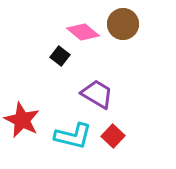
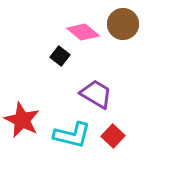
purple trapezoid: moved 1 px left
cyan L-shape: moved 1 px left, 1 px up
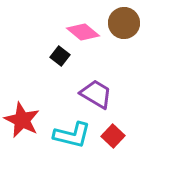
brown circle: moved 1 px right, 1 px up
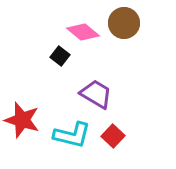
red star: rotated 9 degrees counterclockwise
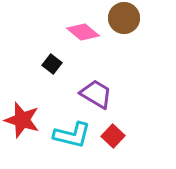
brown circle: moved 5 px up
black square: moved 8 px left, 8 px down
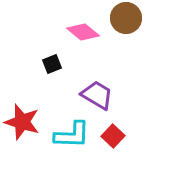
brown circle: moved 2 px right
black square: rotated 30 degrees clockwise
purple trapezoid: moved 1 px right, 1 px down
red star: moved 2 px down
cyan L-shape: rotated 12 degrees counterclockwise
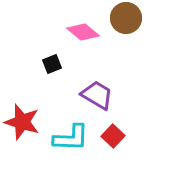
cyan L-shape: moved 1 px left, 3 px down
